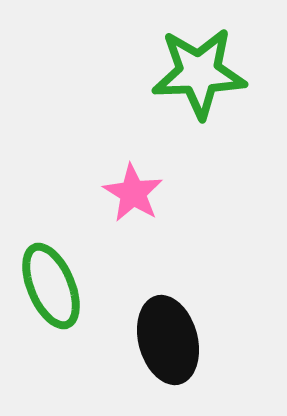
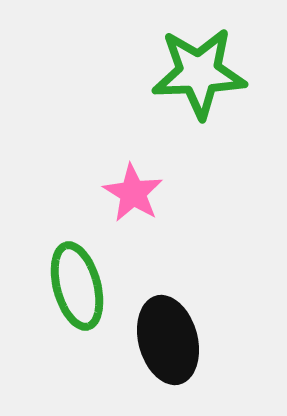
green ellipse: moved 26 px right; rotated 8 degrees clockwise
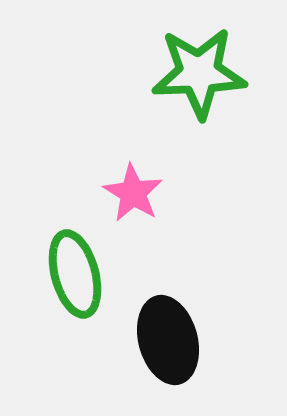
green ellipse: moved 2 px left, 12 px up
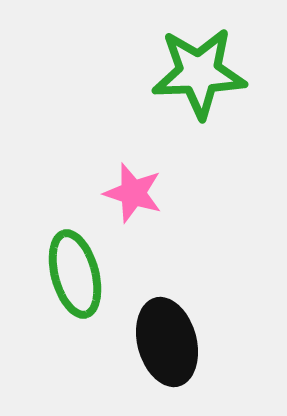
pink star: rotated 14 degrees counterclockwise
black ellipse: moved 1 px left, 2 px down
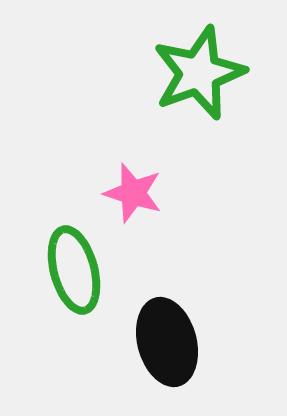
green star: rotated 18 degrees counterclockwise
green ellipse: moved 1 px left, 4 px up
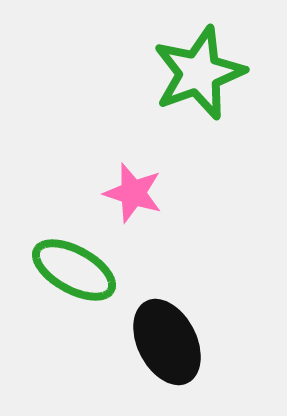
green ellipse: rotated 46 degrees counterclockwise
black ellipse: rotated 12 degrees counterclockwise
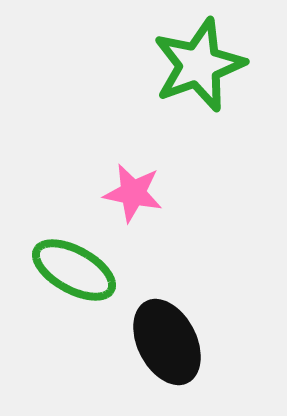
green star: moved 8 px up
pink star: rotated 6 degrees counterclockwise
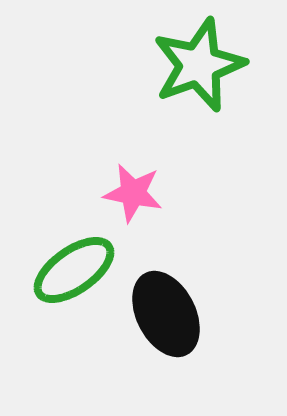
green ellipse: rotated 64 degrees counterclockwise
black ellipse: moved 1 px left, 28 px up
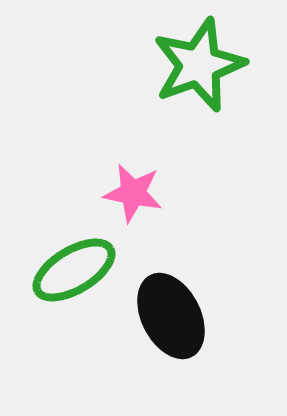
green ellipse: rotated 4 degrees clockwise
black ellipse: moved 5 px right, 2 px down
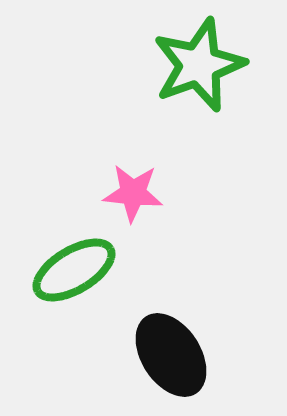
pink star: rotated 6 degrees counterclockwise
black ellipse: moved 39 px down; rotated 6 degrees counterclockwise
